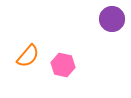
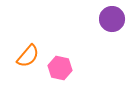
pink hexagon: moved 3 px left, 3 px down
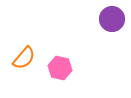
orange semicircle: moved 4 px left, 2 px down
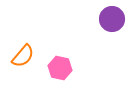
orange semicircle: moved 1 px left, 2 px up
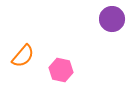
pink hexagon: moved 1 px right, 2 px down
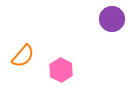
pink hexagon: rotated 15 degrees clockwise
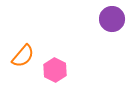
pink hexagon: moved 6 px left
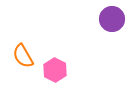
orange semicircle: rotated 110 degrees clockwise
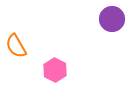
orange semicircle: moved 7 px left, 10 px up
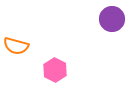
orange semicircle: rotated 45 degrees counterclockwise
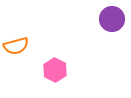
orange semicircle: rotated 30 degrees counterclockwise
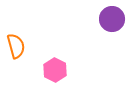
orange semicircle: rotated 90 degrees counterclockwise
